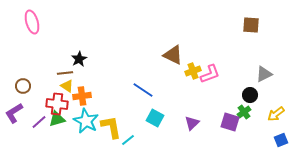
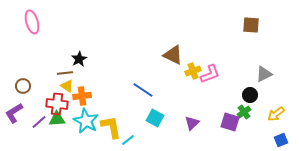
green triangle: rotated 12 degrees clockwise
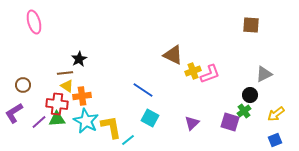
pink ellipse: moved 2 px right
brown circle: moved 1 px up
green cross: moved 1 px up
cyan square: moved 5 px left
blue square: moved 6 px left
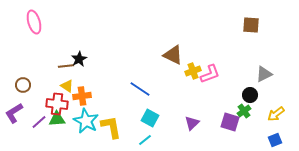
brown line: moved 1 px right, 7 px up
blue line: moved 3 px left, 1 px up
cyan line: moved 17 px right
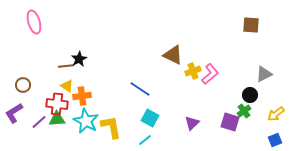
pink L-shape: rotated 20 degrees counterclockwise
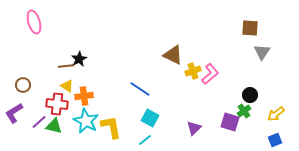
brown square: moved 1 px left, 3 px down
gray triangle: moved 2 px left, 22 px up; rotated 30 degrees counterclockwise
orange cross: moved 2 px right
green triangle: moved 3 px left, 7 px down; rotated 18 degrees clockwise
purple triangle: moved 2 px right, 5 px down
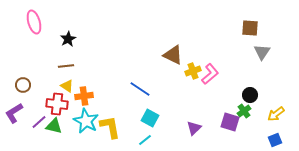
black star: moved 11 px left, 20 px up
yellow L-shape: moved 1 px left
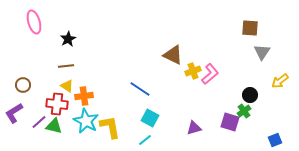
yellow arrow: moved 4 px right, 33 px up
purple triangle: rotated 28 degrees clockwise
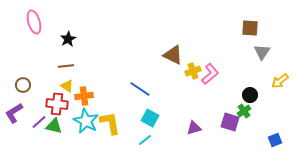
yellow L-shape: moved 4 px up
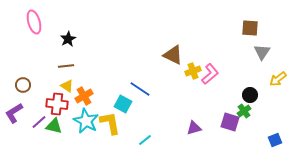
yellow arrow: moved 2 px left, 2 px up
orange cross: rotated 24 degrees counterclockwise
cyan square: moved 27 px left, 14 px up
